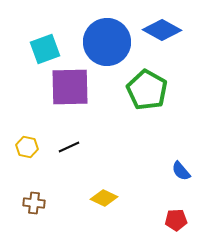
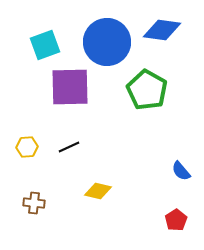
blue diamond: rotated 21 degrees counterclockwise
cyan square: moved 4 px up
yellow hexagon: rotated 15 degrees counterclockwise
yellow diamond: moved 6 px left, 7 px up; rotated 12 degrees counterclockwise
red pentagon: rotated 30 degrees counterclockwise
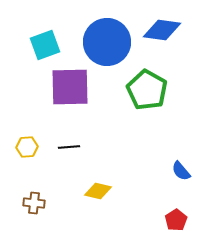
black line: rotated 20 degrees clockwise
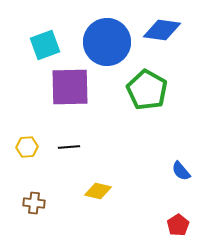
red pentagon: moved 2 px right, 5 px down
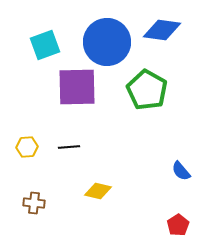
purple square: moved 7 px right
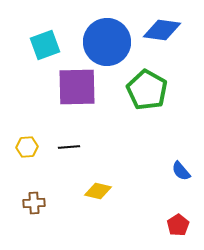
brown cross: rotated 10 degrees counterclockwise
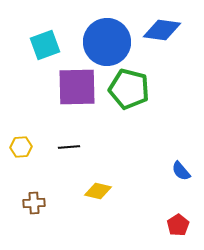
green pentagon: moved 18 px left, 1 px up; rotated 15 degrees counterclockwise
yellow hexagon: moved 6 px left
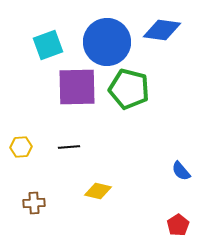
cyan square: moved 3 px right
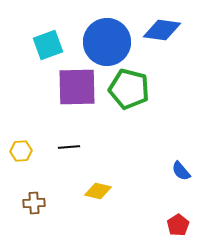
yellow hexagon: moved 4 px down
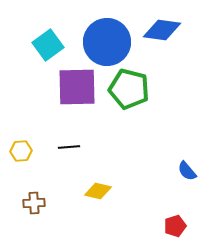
cyan square: rotated 16 degrees counterclockwise
blue semicircle: moved 6 px right
red pentagon: moved 3 px left, 1 px down; rotated 15 degrees clockwise
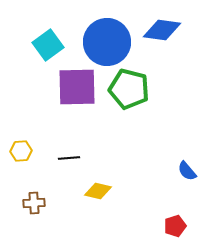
black line: moved 11 px down
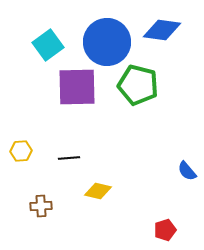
green pentagon: moved 9 px right, 4 px up
brown cross: moved 7 px right, 3 px down
red pentagon: moved 10 px left, 4 px down
